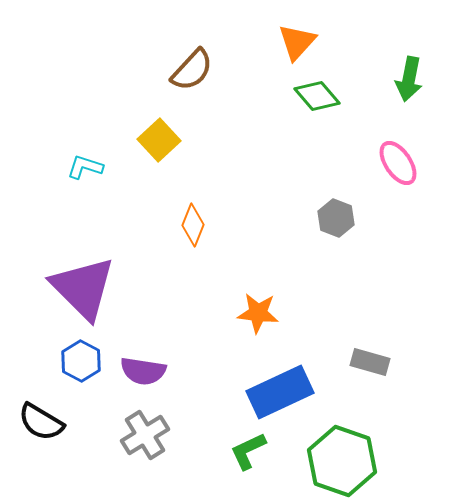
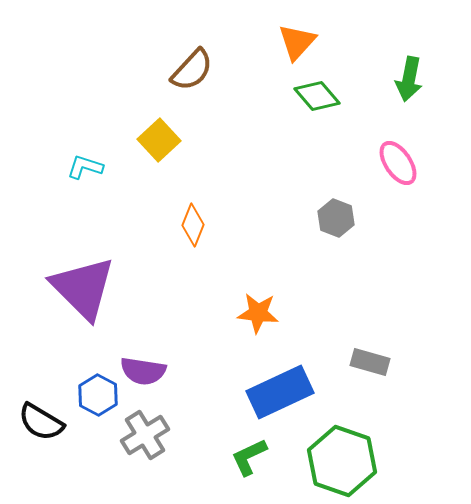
blue hexagon: moved 17 px right, 34 px down
green L-shape: moved 1 px right, 6 px down
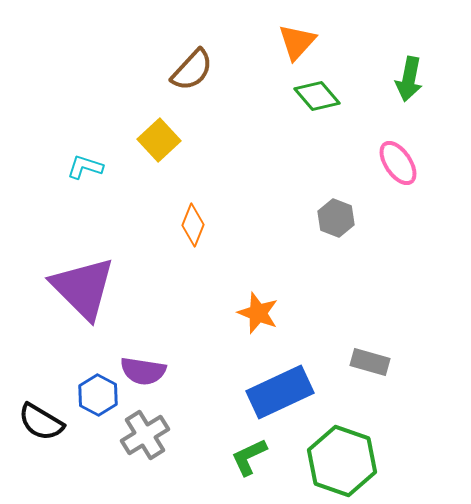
orange star: rotated 15 degrees clockwise
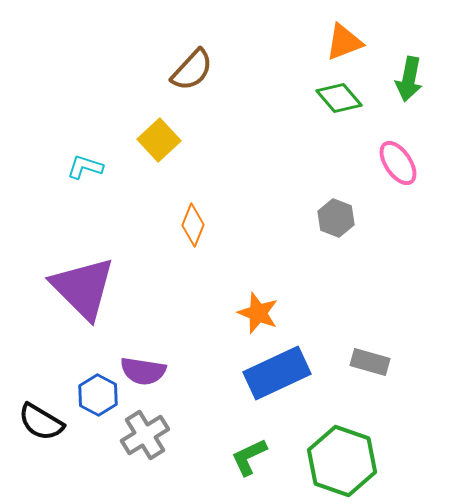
orange triangle: moved 47 px right; rotated 27 degrees clockwise
green diamond: moved 22 px right, 2 px down
blue rectangle: moved 3 px left, 19 px up
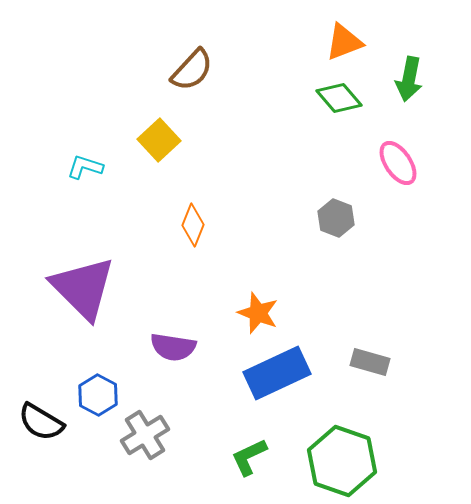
purple semicircle: moved 30 px right, 24 px up
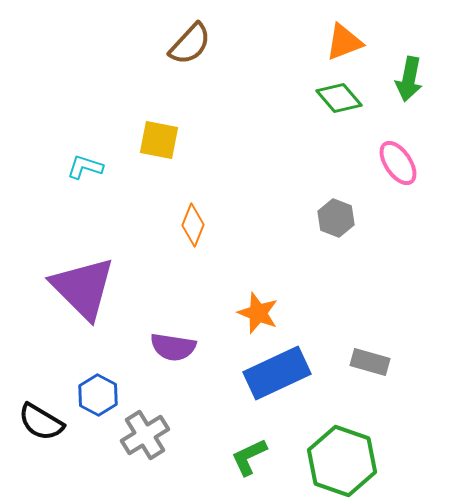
brown semicircle: moved 2 px left, 26 px up
yellow square: rotated 36 degrees counterclockwise
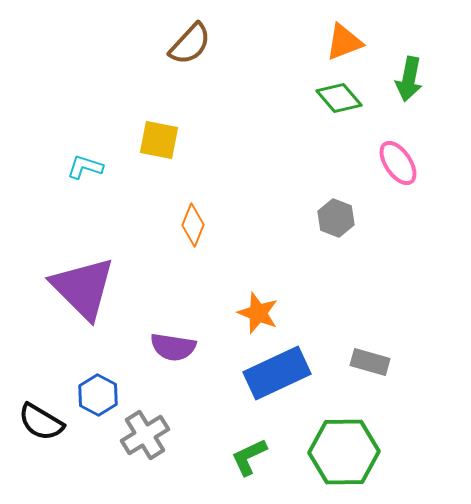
green hexagon: moved 2 px right, 9 px up; rotated 20 degrees counterclockwise
